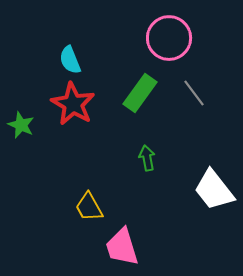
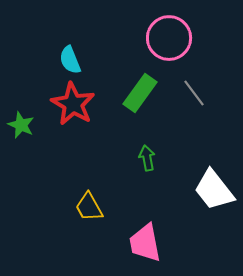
pink trapezoid: moved 23 px right, 4 px up; rotated 6 degrees clockwise
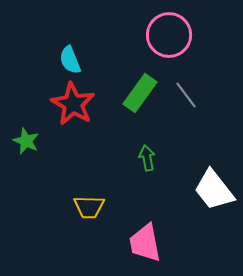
pink circle: moved 3 px up
gray line: moved 8 px left, 2 px down
green star: moved 5 px right, 16 px down
yellow trapezoid: rotated 60 degrees counterclockwise
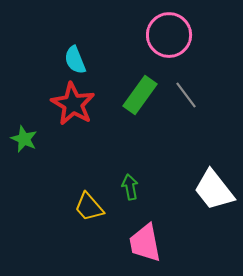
cyan semicircle: moved 5 px right
green rectangle: moved 2 px down
green star: moved 2 px left, 2 px up
green arrow: moved 17 px left, 29 px down
yellow trapezoid: rotated 48 degrees clockwise
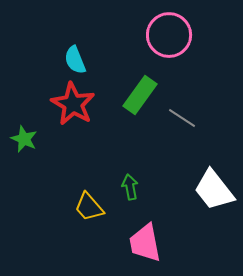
gray line: moved 4 px left, 23 px down; rotated 20 degrees counterclockwise
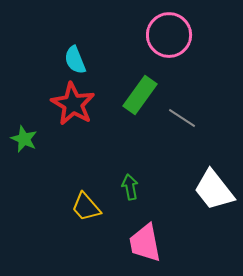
yellow trapezoid: moved 3 px left
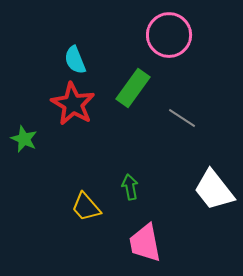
green rectangle: moved 7 px left, 7 px up
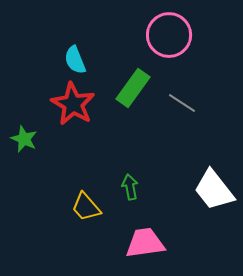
gray line: moved 15 px up
pink trapezoid: rotated 93 degrees clockwise
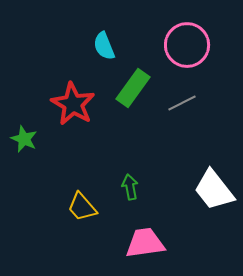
pink circle: moved 18 px right, 10 px down
cyan semicircle: moved 29 px right, 14 px up
gray line: rotated 60 degrees counterclockwise
yellow trapezoid: moved 4 px left
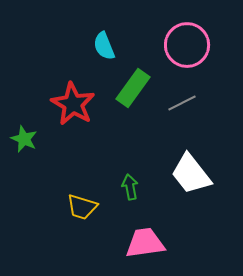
white trapezoid: moved 23 px left, 16 px up
yellow trapezoid: rotated 32 degrees counterclockwise
